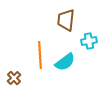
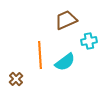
brown trapezoid: rotated 60 degrees clockwise
brown cross: moved 2 px right, 1 px down
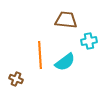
brown trapezoid: rotated 30 degrees clockwise
brown cross: rotated 24 degrees counterclockwise
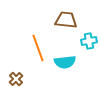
orange line: moved 2 px left, 7 px up; rotated 16 degrees counterclockwise
cyan semicircle: rotated 30 degrees clockwise
brown cross: rotated 24 degrees clockwise
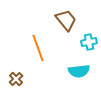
brown trapezoid: rotated 45 degrees clockwise
cyan cross: moved 1 px down
cyan semicircle: moved 14 px right, 9 px down
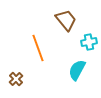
cyan semicircle: moved 2 px left, 1 px up; rotated 125 degrees clockwise
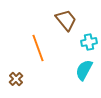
cyan semicircle: moved 7 px right
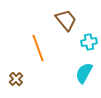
cyan semicircle: moved 3 px down
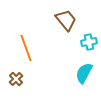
orange line: moved 12 px left
